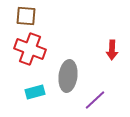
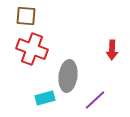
red cross: moved 2 px right
cyan rectangle: moved 10 px right, 6 px down
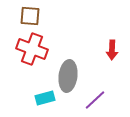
brown square: moved 4 px right
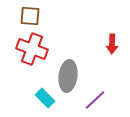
red arrow: moved 6 px up
cyan rectangle: rotated 60 degrees clockwise
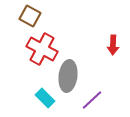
brown square: rotated 25 degrees clockwise
red arrow: moved 1 px right, 1 px down
red cross: moved 10 px right; rotated 8 degrees clockwise
purple line: moved 3 px left
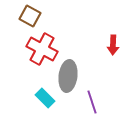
purple line: moved 2 px down; rotated 65 degrees counterclockwise
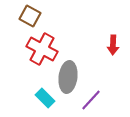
gray ellipse: moved 1 px down
purple line: moved 1 px left, 2 px up; rotated 60 degrees clockwise
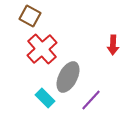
red cross: rotated 20 degrees clockwise
gray ellipse: rotated 20 degrees clockwise
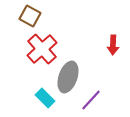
gray ellipse: rotated 8 degrees counterclockwise
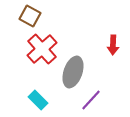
gray ellipse: moved 5 px right, 5 px up
cyan rectangle: moved 7 px left, 2 px down
